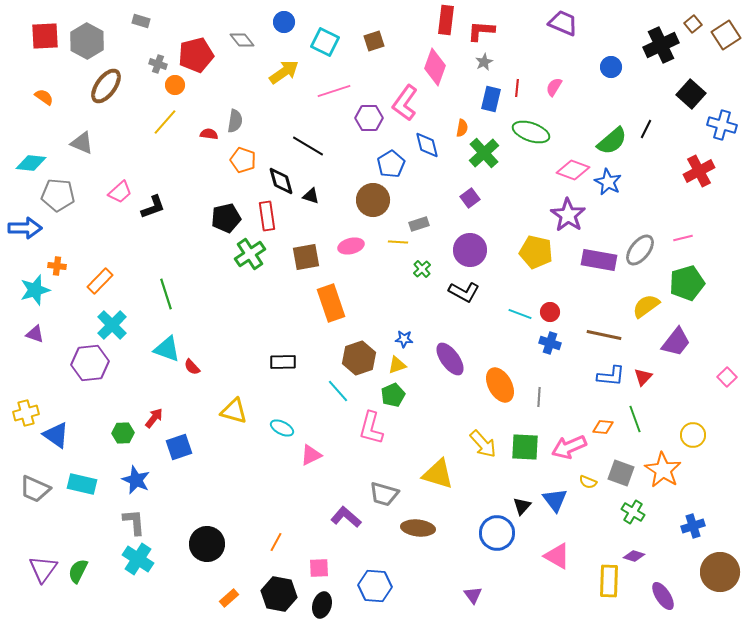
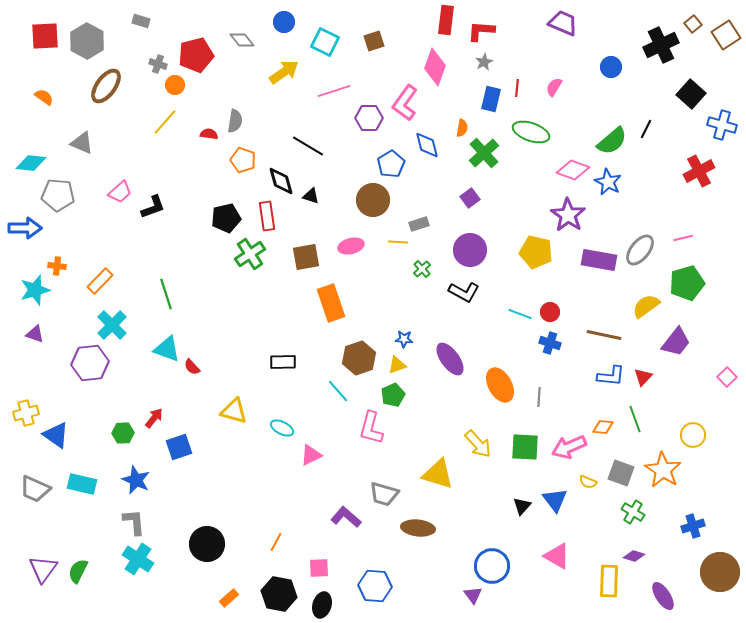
yellow arrow at (483, 444): moved 5 px left
blue circle at (497, 533): moved 5 px left, 33 px down
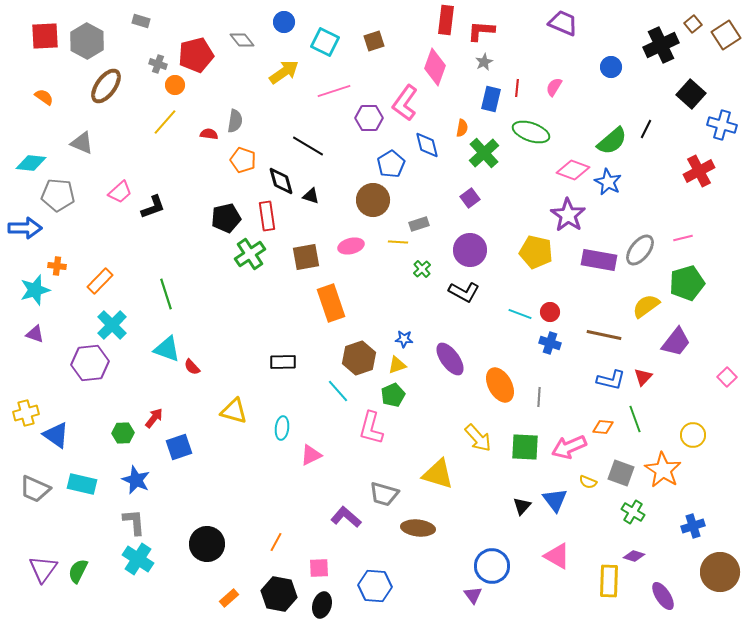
blue L-shape at (611, 376): moved 4 px down; rotated 8 degrees clockwise
cyan ellipse at (282, 428): rotated 70 degrees clockwise
yellow arrow at (478, 444): moved 6 px up
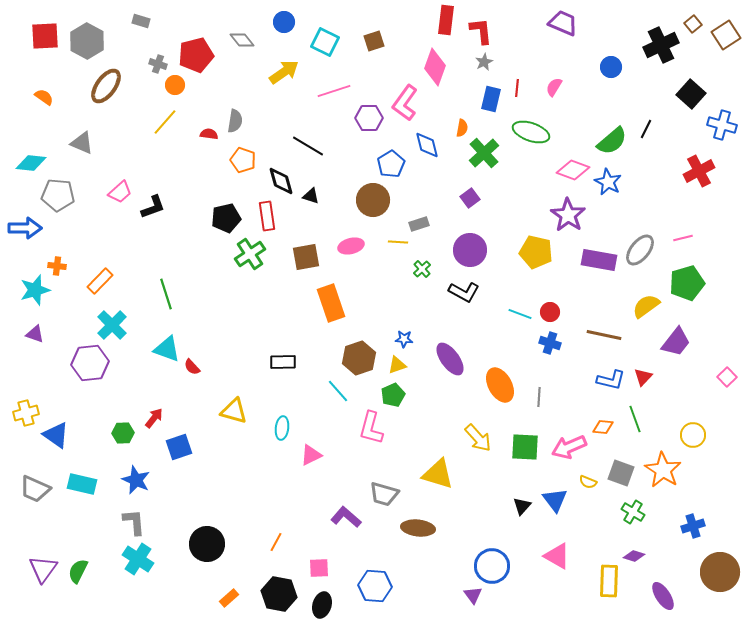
red L-shape at (481, 31): rotated 80 degrees clockwise
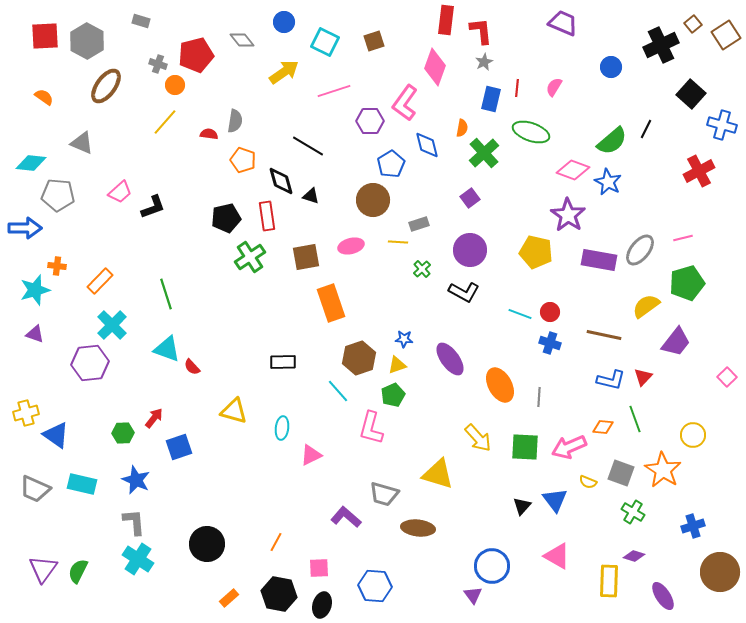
purple hexagon at (369, 118): moved 1 px right, 3 px down
green cross at (250, 254): moved 3 px down
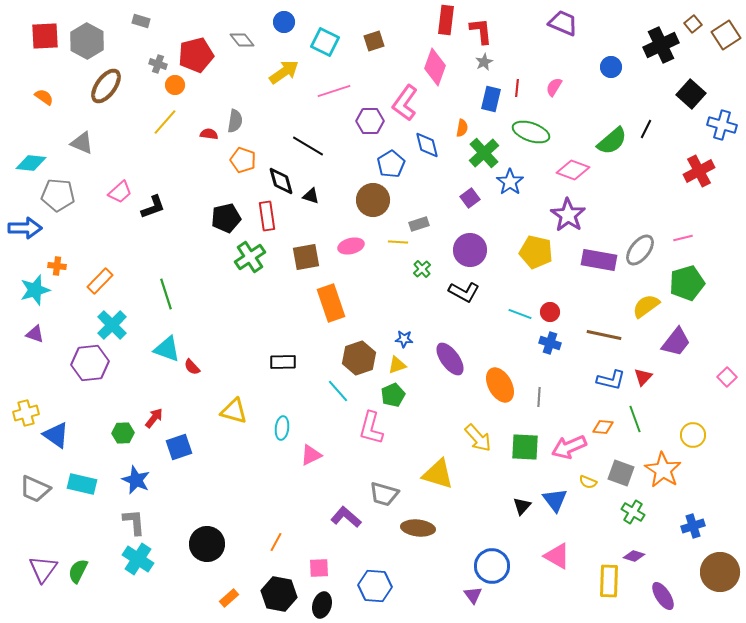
blue star at (608, 182): moved 98 px left; rotated 8 degrees clockwise
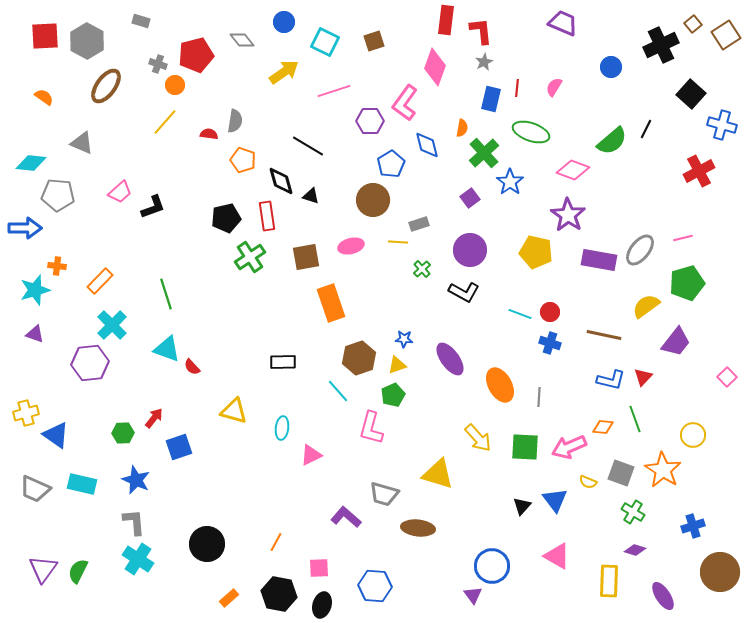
purple diamond at (634, 556): moved 1 px right, 6 px up
